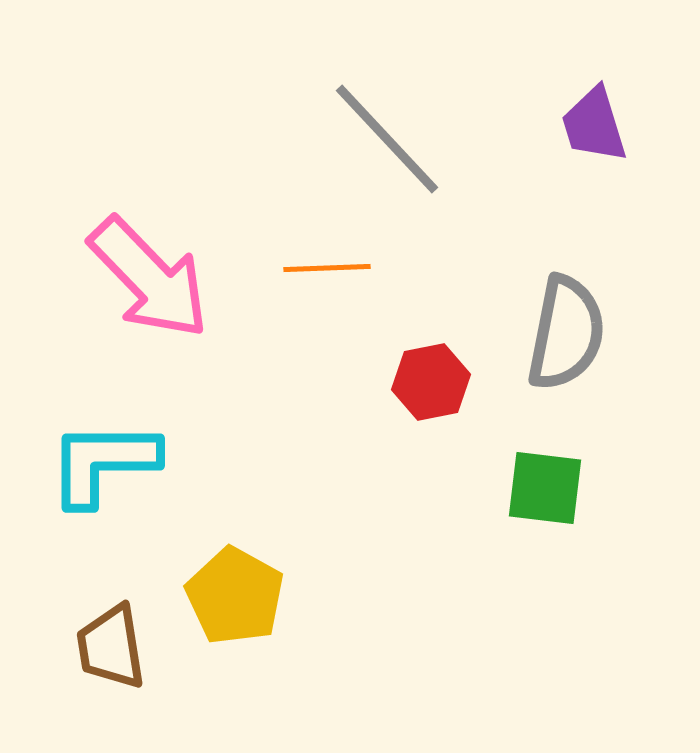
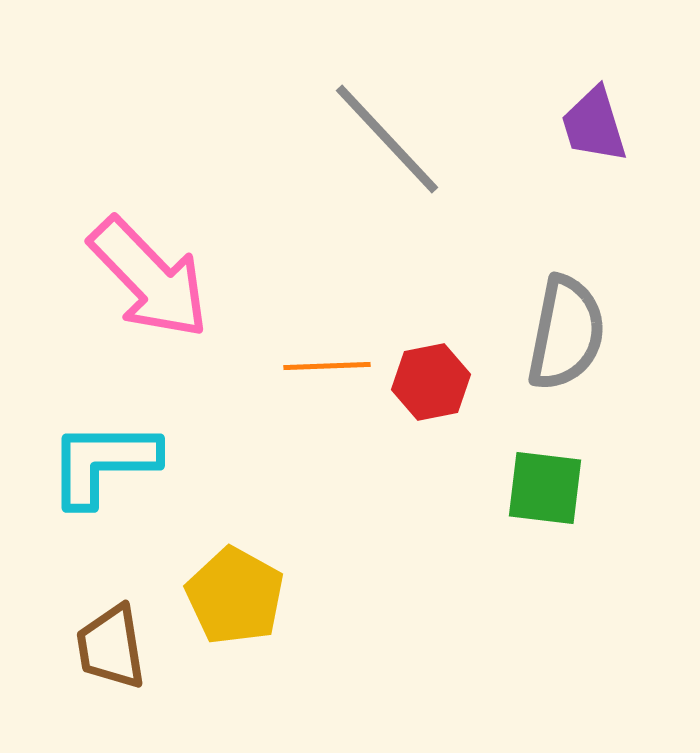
orange line: moved 98 px down
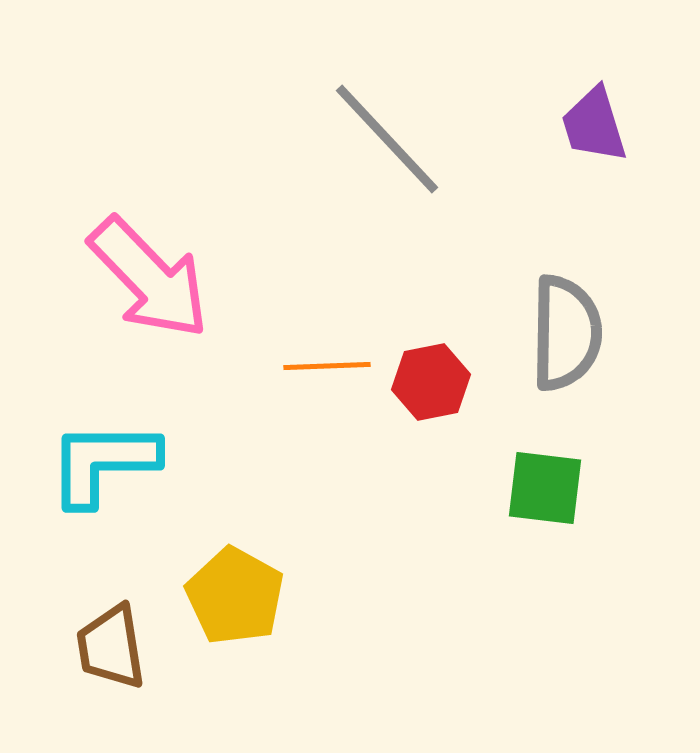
gray semicircle: rotated 10 degrees counterclockwise
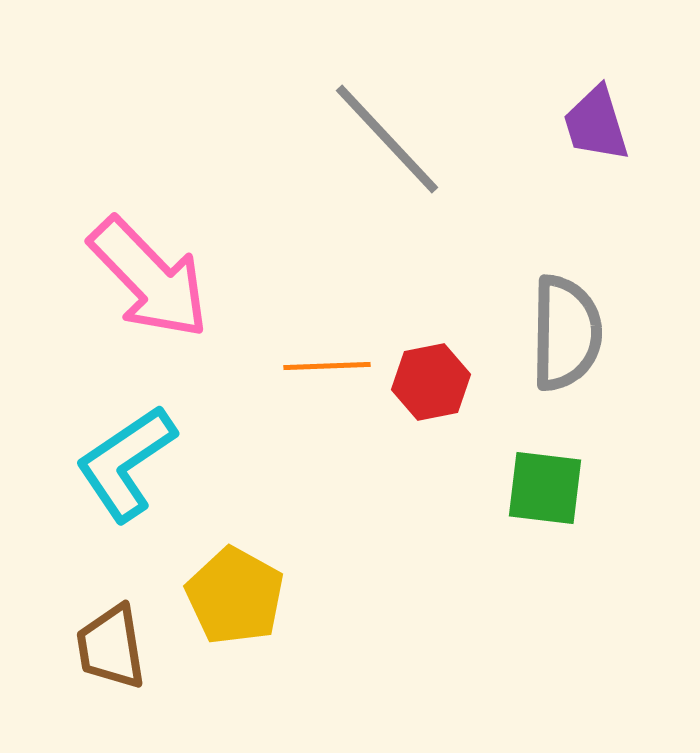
purple trapezoid: moved 2 px right, 1 px up
cyan L-shape: moved 23 px right; rotated 34 degrees counterclockwise
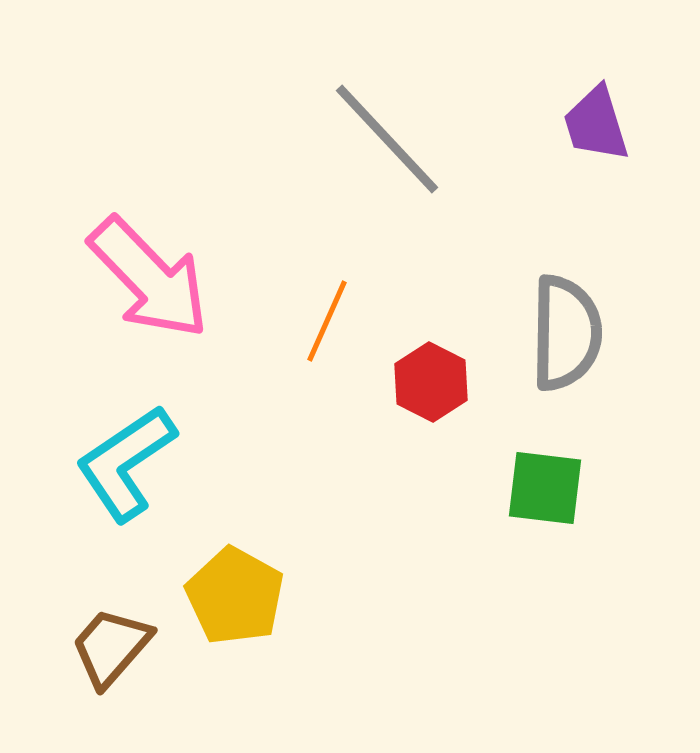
orange line: moved 45 px up; rotated 64 degrees counterclockwise
red hexagon: rotated 22 degrees counterclockwise
brown trapezoid: rotated 50 degrees clockwise
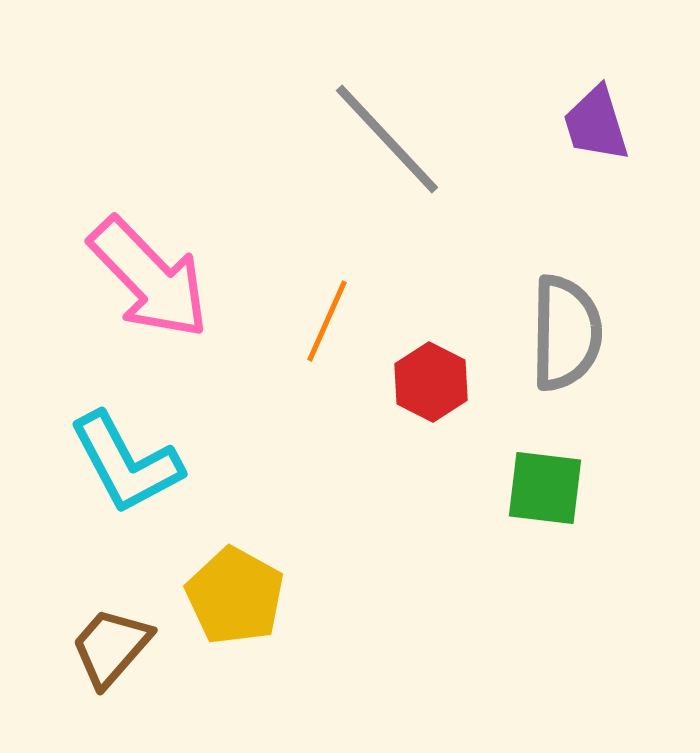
cyan L-shape: rotated 84 degrees counterclockwise
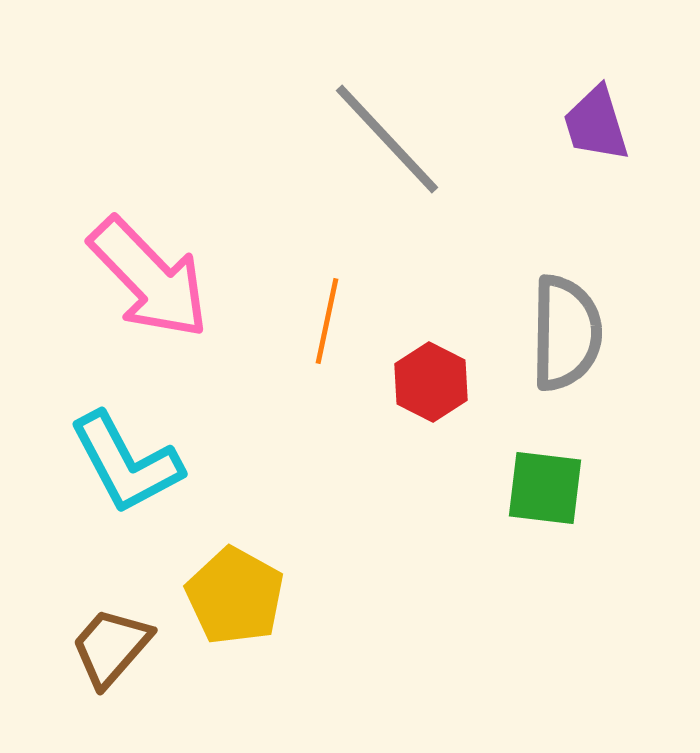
orange line: rotated 12 degrees counterclockwise
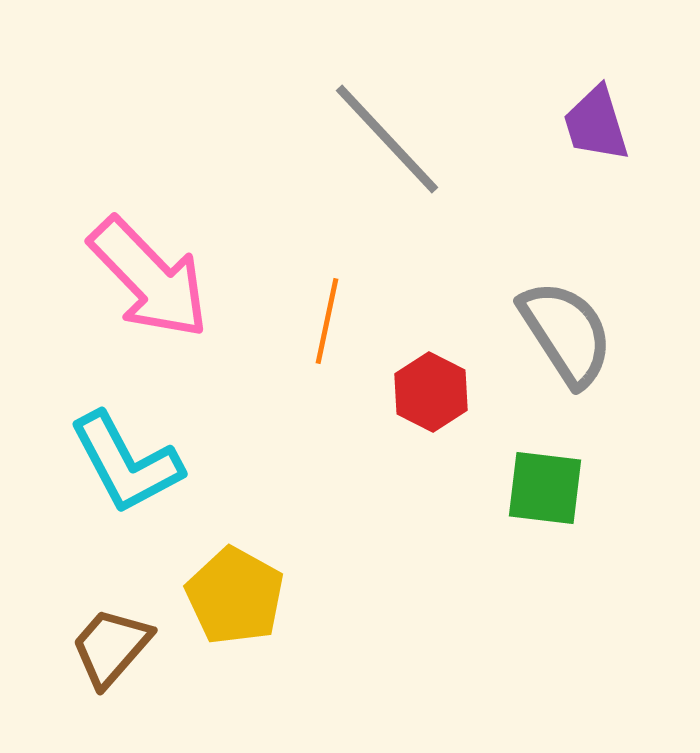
gray semicircle: rotated 34 degrees counterclockwise
red hexagon: moved 10 px down
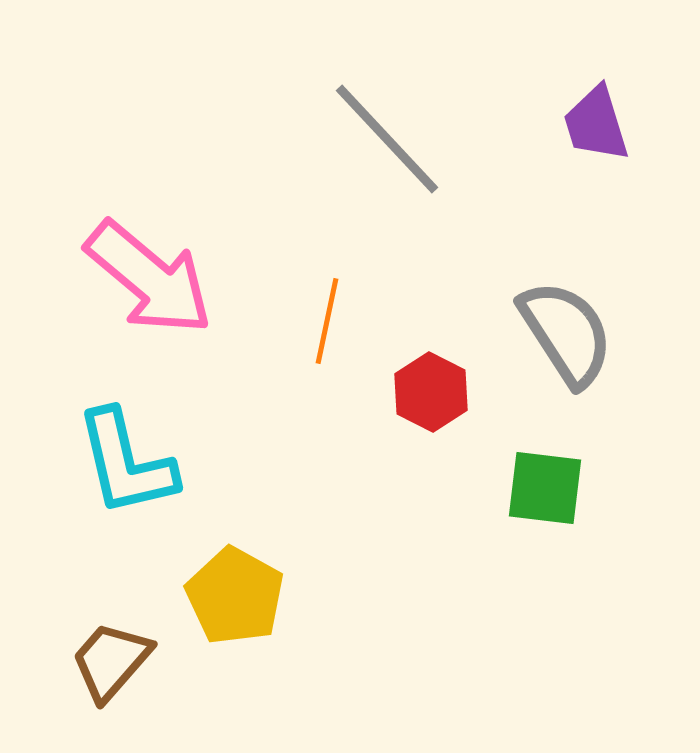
pink arrow: rotated 6 degrees counterclockwise
cyan L-shape: rotated 15 degrees clockwise
brown trapezoid: moved 14 px down
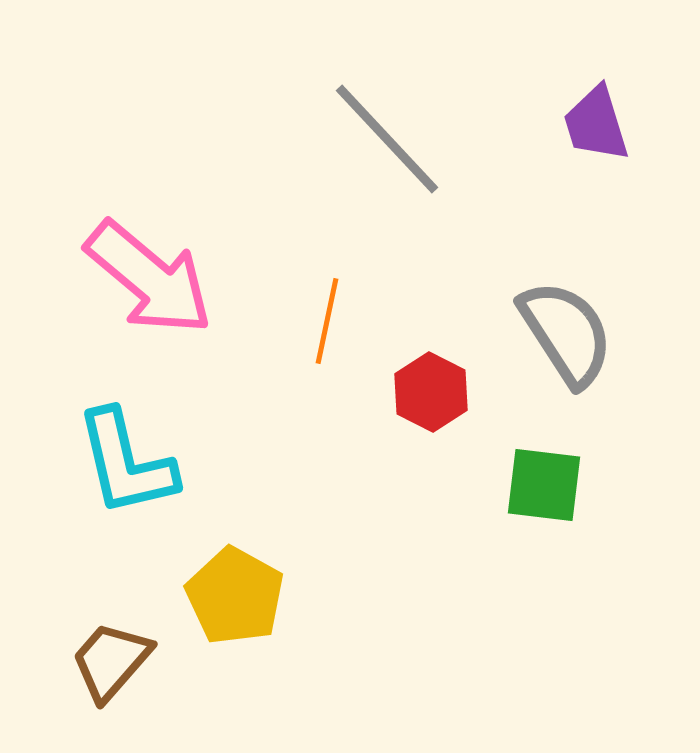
green square: moved 1 px left, 3 px up
